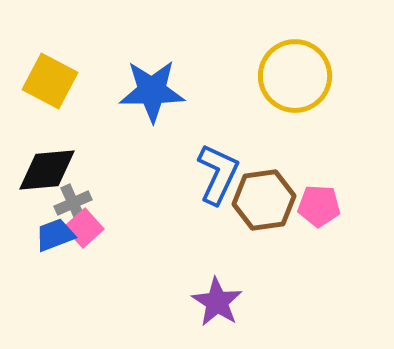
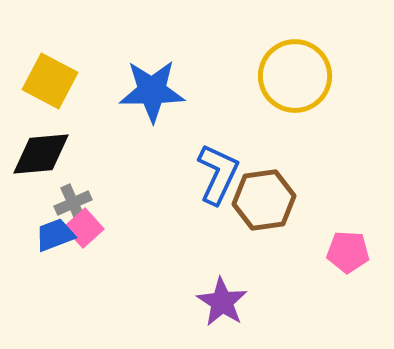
black diamond: moved 6 px left, 16 px up
pink pentagon: moved 29 px right, 46 px down
purple star: moved 5 px right
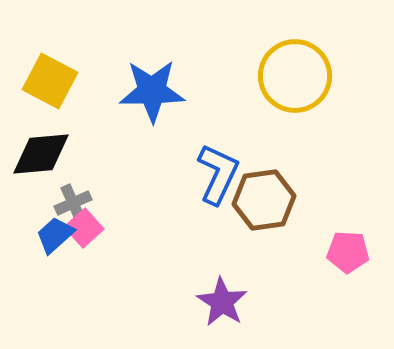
blue trapezoid: rotated 21 degrees counterclockwise
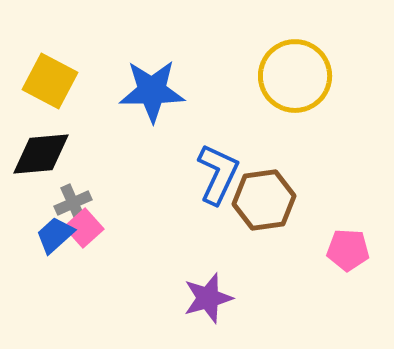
pink pentagon: moved 2 px up
purple star: moved 14 px left, 4 px up; rotated 24 degrees clockwise
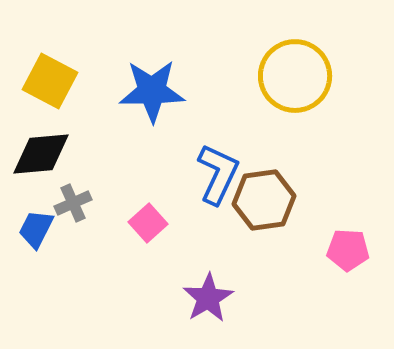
pink square: moved 64 px right, 5 px up
blue trapezoid: moved 19 px left, 6 px up; rotated 21 degrees counterclockwise
purple star: rotated 15 degrees counterclockwise
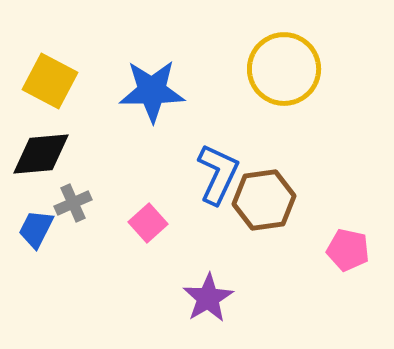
yellow circle: moved 11 px left, 7 px up
pink pentagon: rotated 9 degrees clockwise
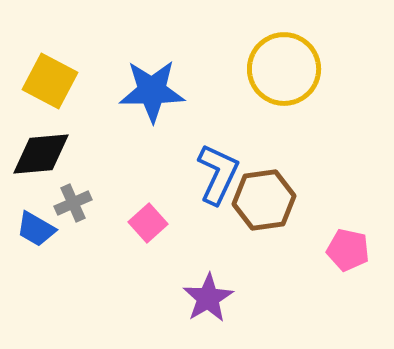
blue trapezoid: rotated 87 degrees counterclockwise
